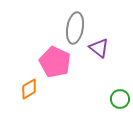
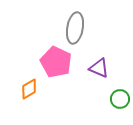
purple triangle: moved 20 px down; rotated 15 degrees counterclockwise
pink pentagon: moved 1 px right
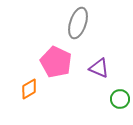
gray ellipse: moved 3 px right, 5 px up; rotated 8 degrees clockwise
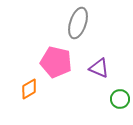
pink pentagon: rotated 12 degrees counterclockwise
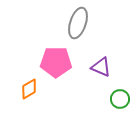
pink pentagon: rotated 12 degrees counterclockwise
purple triangle: moved 2 px right, 1 px up
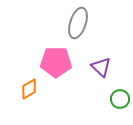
purple triangle: rotated 20 degrees clockwise
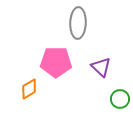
gray ellipse: rotated 16 degrees counterclockwise
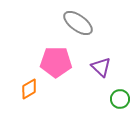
gray ellipse: rotated 56 degrees counterclockwise
